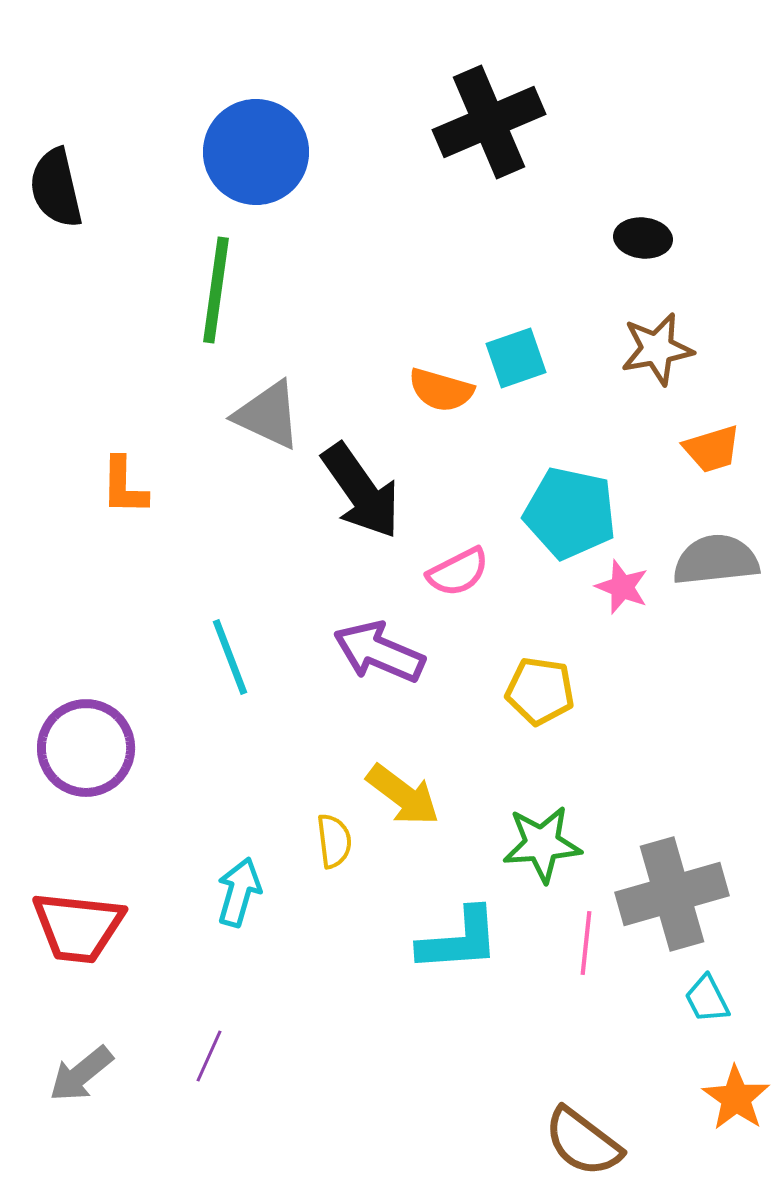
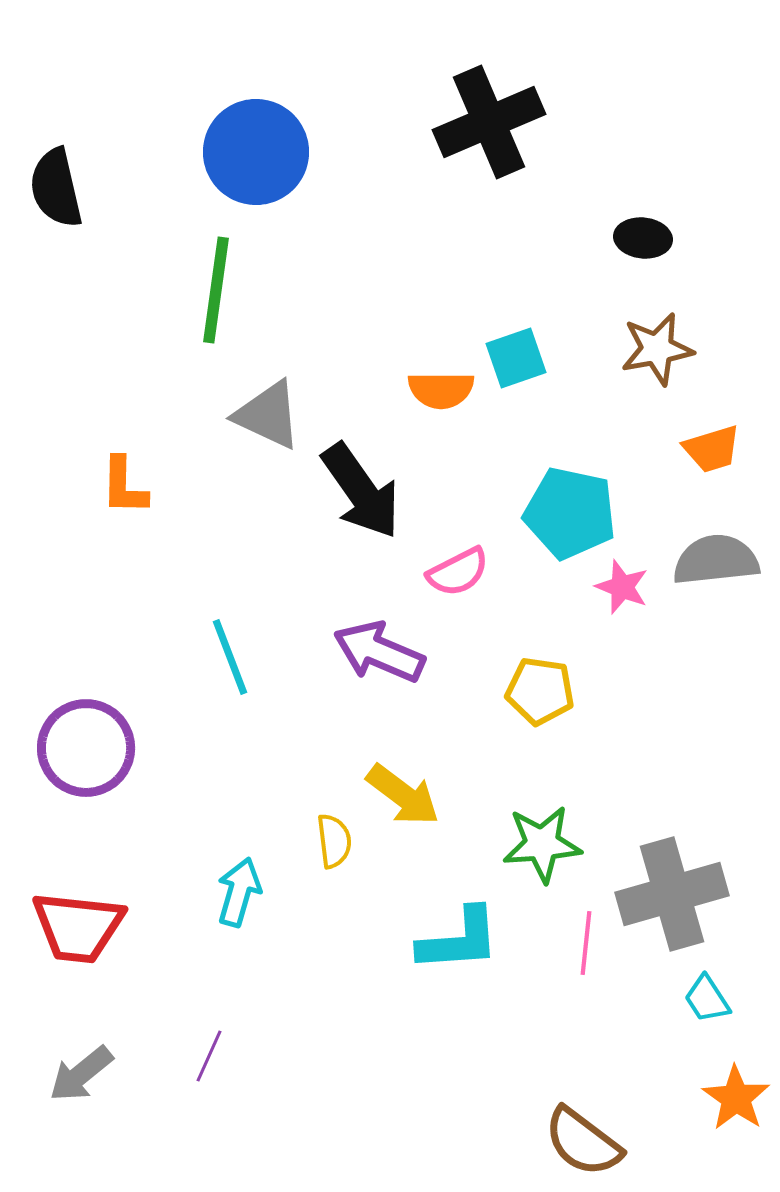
orange semicircle: rotated 16 degrees counterclockwise
cyan trapezoid: rotated 6 degrees counterclockwise
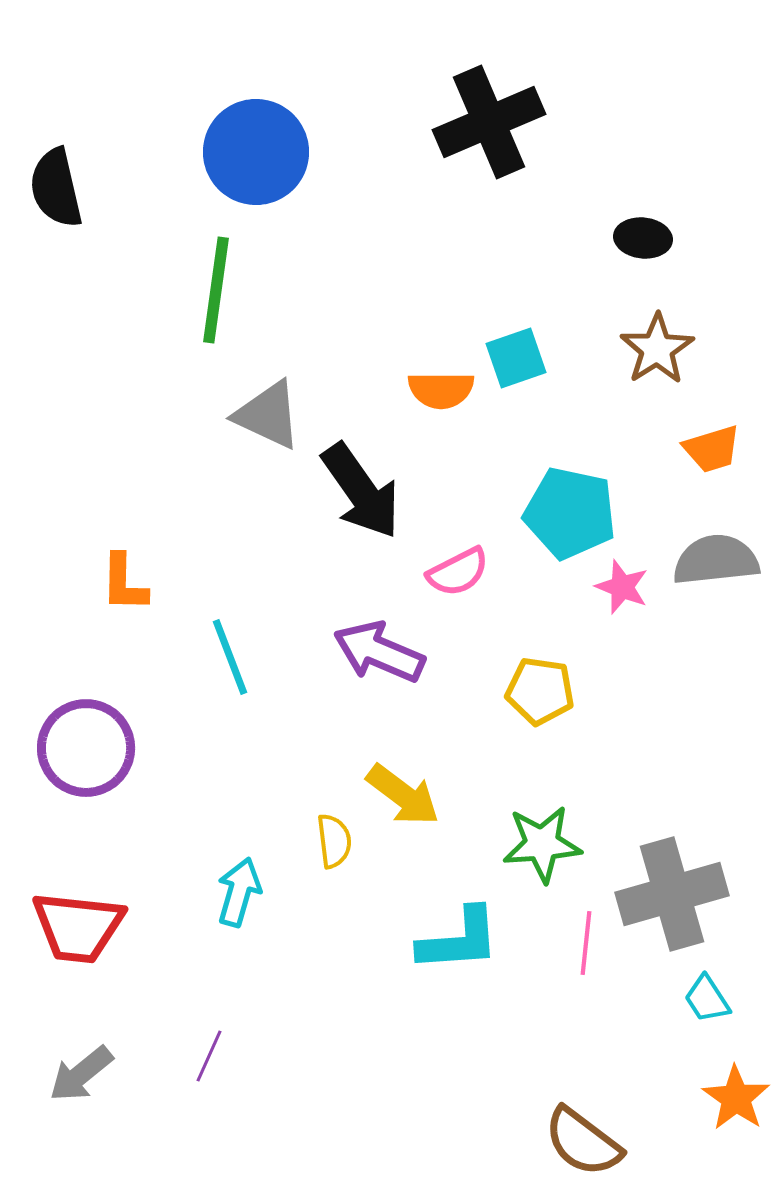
brown star: rotated 22 degrees counterclockwise
orange L-shape: moved 97 px down
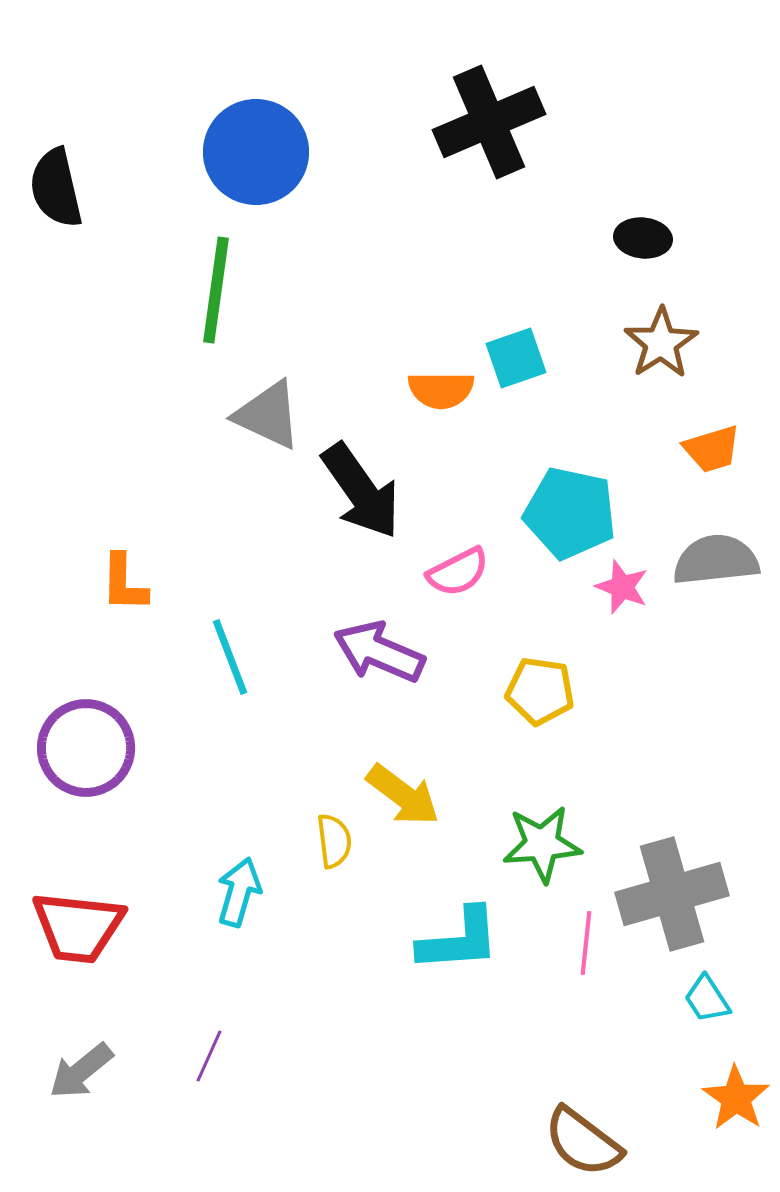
brown star: moved 4 px right, 6 px up
gray arrow: moved 3 px up
